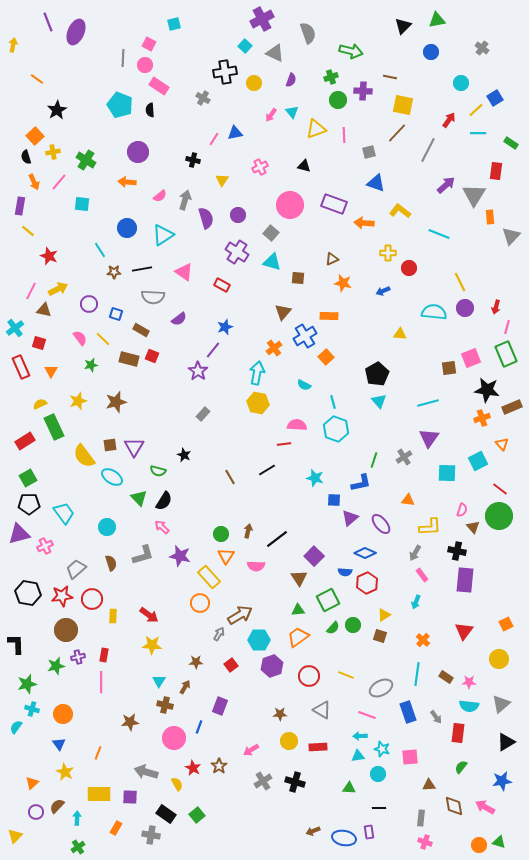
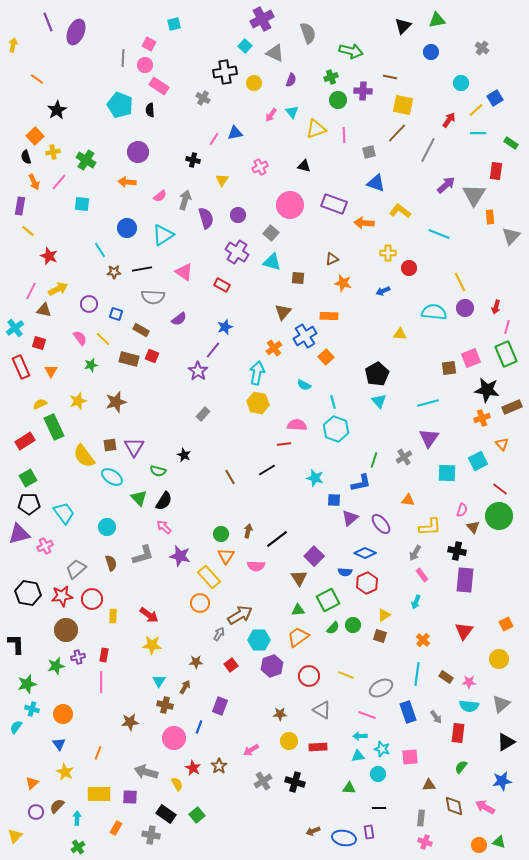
pink arrow at (162, 527): moved 2 px right
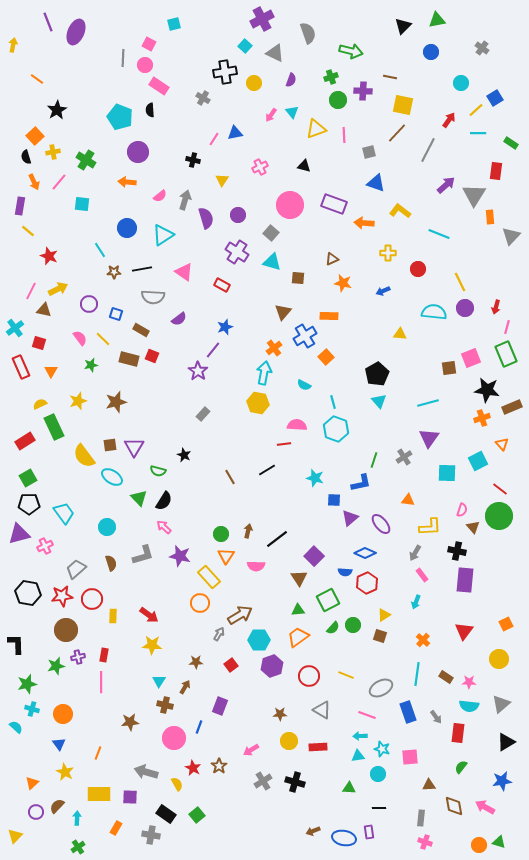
cyan pentagon at (120, 105): moved 12 px down
red circle at (409, 268): moved 9 px right, 1 px down
cyan arrow at (257, 373): moved 7 px right
cyan semicircle at (16, 727): rotated 96 degrees clockwise
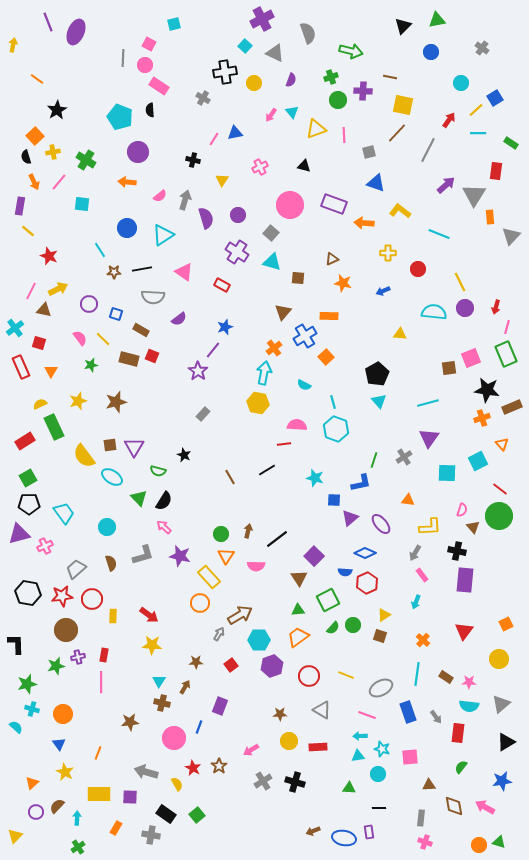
brown cross at (165, 705): moved 3 px left, 2 px up
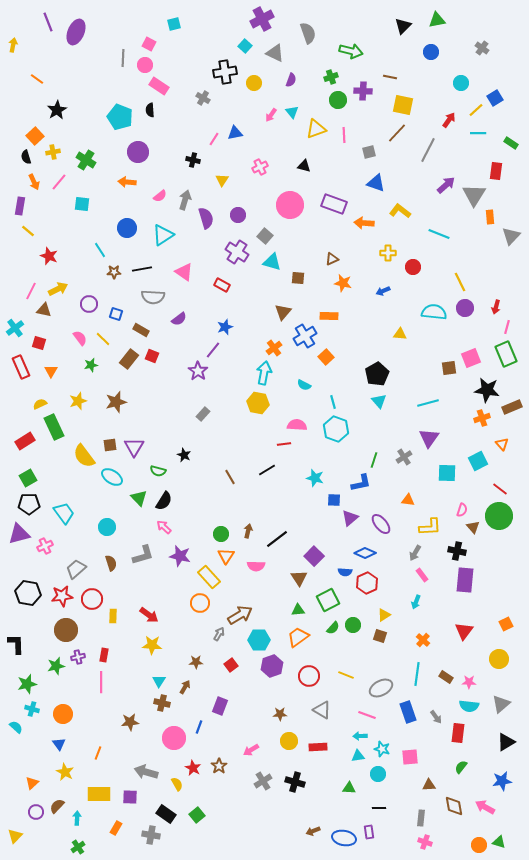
gray square at (271, 233): moved 6 px left, 3 px down
red circle at (418, 269): moved 5 px left, 2 px up
brown rectangle at (129, 359): rotated 66 degrees counterclockwise
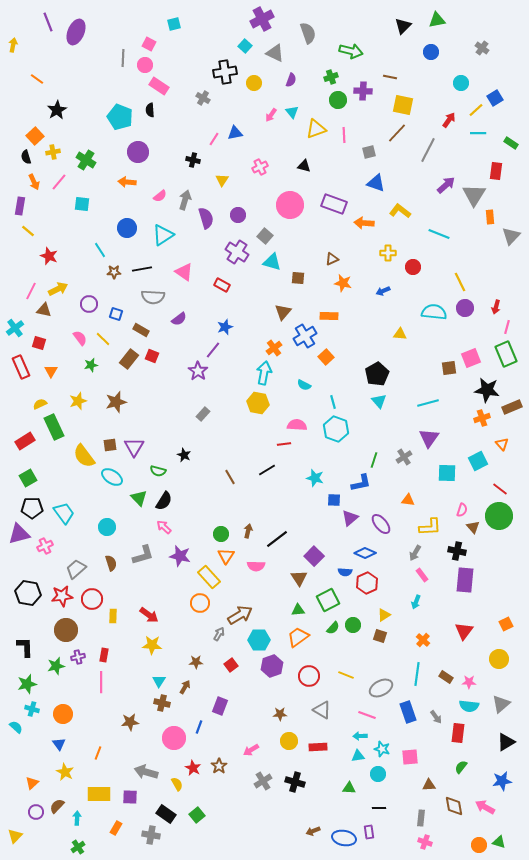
black pentagon at (29, 504): moved 3 px right, 4 px down
black L-shape at (16, 644): moved 9 px right, 3 px down
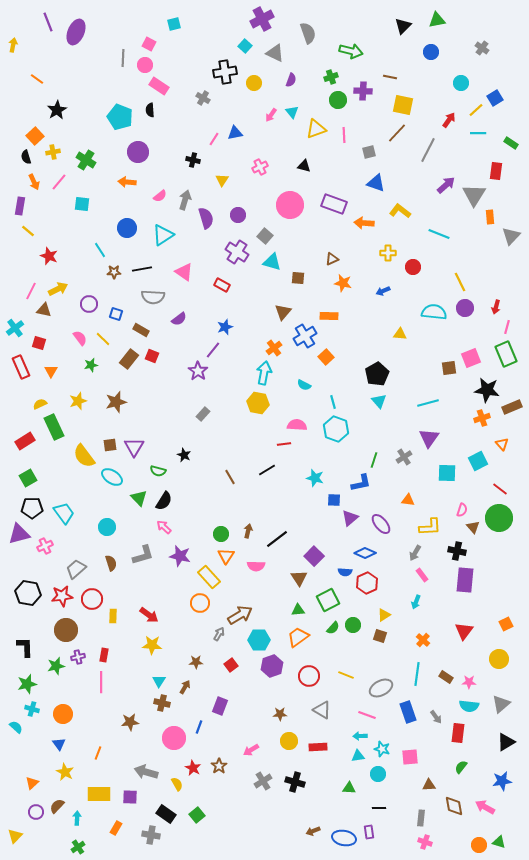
green circle at (499, 516): moved 2 px down
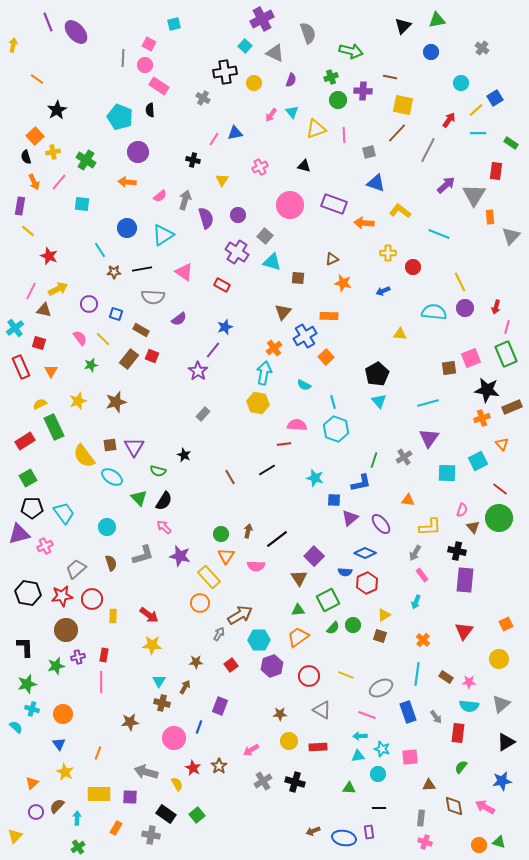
purple ellipse at (76, 32): rotated 65 degrees counterclockwise
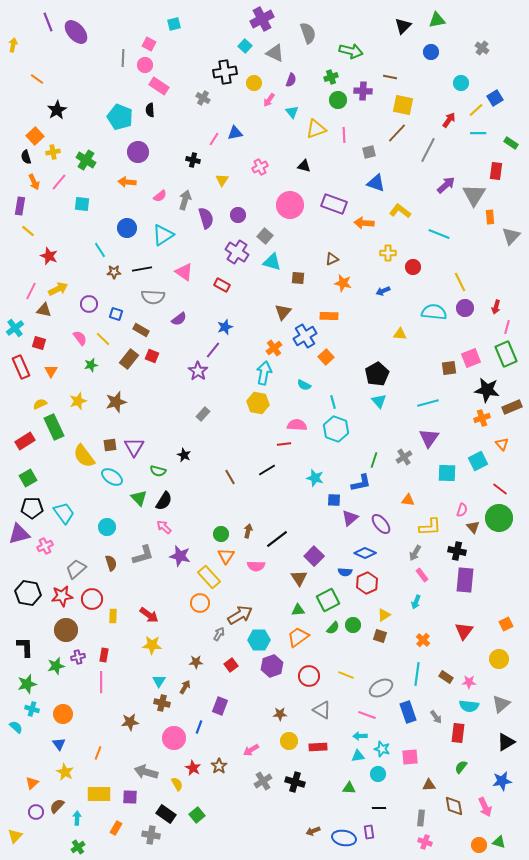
pink arrow at (271, 115): moved 2 px left, 15 px up
pink arrow at (485, 807): rotated 144 degrees counterclockwise
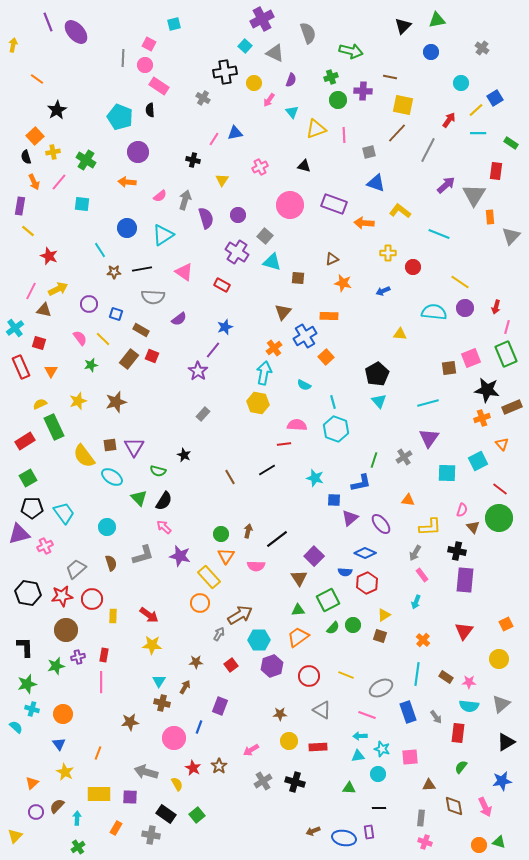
yellow line at (460, 282): rotated 30 degrees counterclockwise
